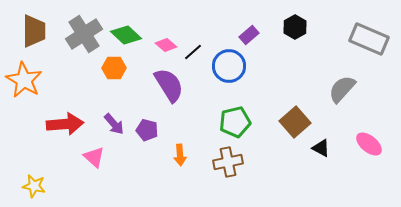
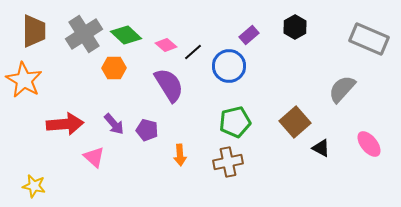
pink ellipse: rotated 12 degrees clockwise
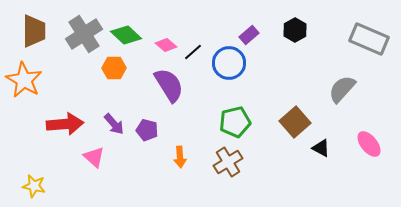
black hexagon: moved 3 px down
blue circle: moved 3 px up
orange arrow: moved 2 px down
brown cross: rotated 20 degrees counterclockwise
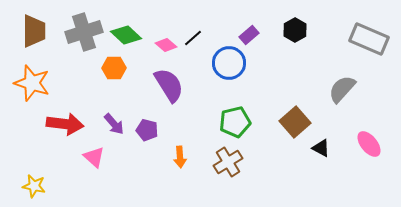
gray cross: moved 2 px up; rotated 15 degrees clockwise
black line: moved 14 px up
orange star: moved 8 px right, 3 px down; rotated 12 degrees counterclockwise
red arrow: rotated 12 degrees clockwise
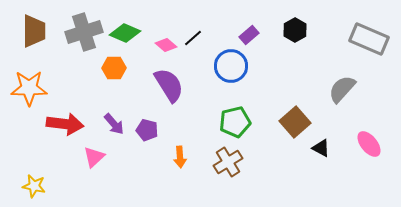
green diamond: moved 1 px left, 2 px up; rotated 20 degrees counterclockwise
blue circle: moved 2 px right, 3 px down
orange star: moved 3 px left, 5 px down; rotated 18 degrees counterclockwise
pink triangle: rotated 35 degrees clockwise
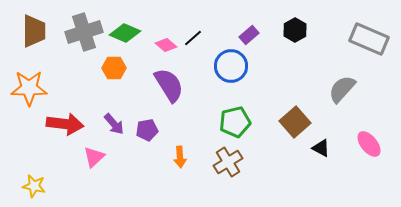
purple pentagon: rotated 25 degrees counterclockwise
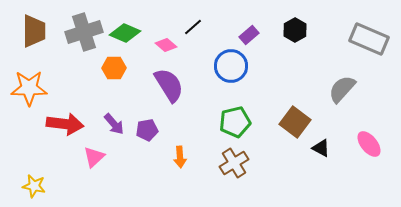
black line: moved 11 px up
brown square: rotated 12 degrees counterclockwise
brown cross: moved 6 px right, 1 px down
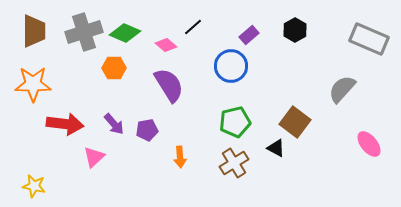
orange star: moved 4 px right, 4 px up
black triangle: moved 45 px left
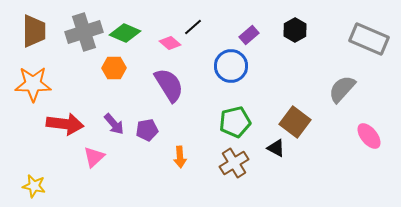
pink diamond: moved 4 px right, 2 px up
pink ellipse: moved 8 px up
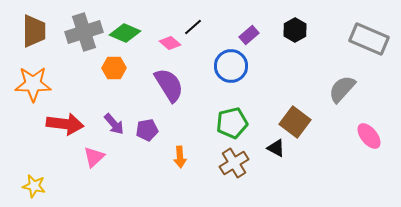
green pentagon: moved 3 px left, 1 px down
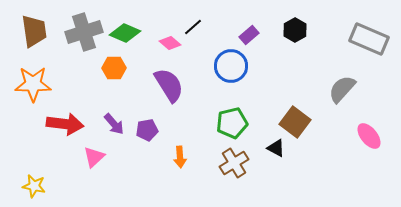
brown trapezoid: rotated 8 degrees counterclockwise
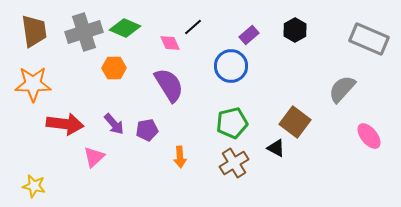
green diamond: moved 5 px up
pink diamond: rotated 25 degrees clockwise
